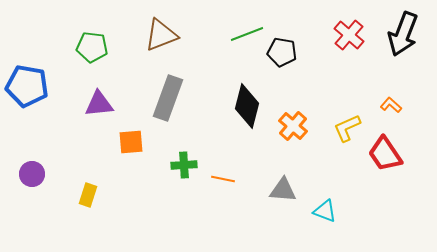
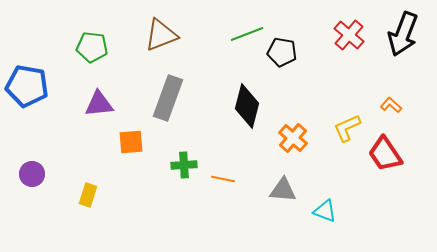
orange cross: moved 12 px down
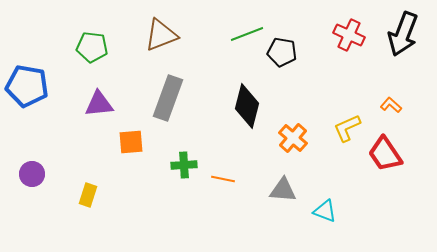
red cross: rotated 16 degrees counterclockwise
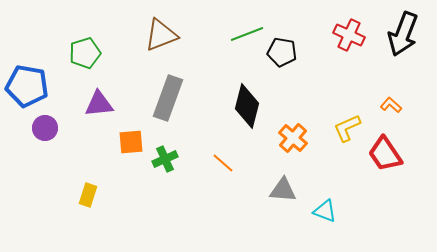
green pentagon: moved 7 px left, 6 px down; rotated 24 degrees counterclockwise
green cross: moved 19 px left, 6 px up; rotated 20 degrees counterclockwise
purple circle: moved 13 px right, 46 px up
orange line: moved 16 px up; rotated 30 degrees clockwise
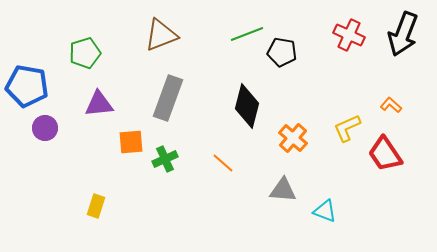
yellow rectangle: moved 8 px right, 11 px down
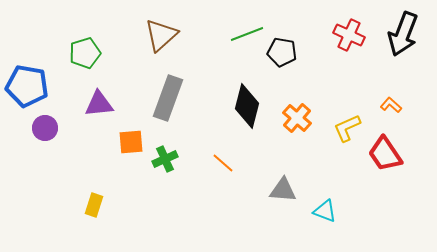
brown triangle: rotated 21 degrees counterclockwise
orange cross: moved 4 px right, 20 px up
yellow rectangle: moved 2 px left, 1 px up
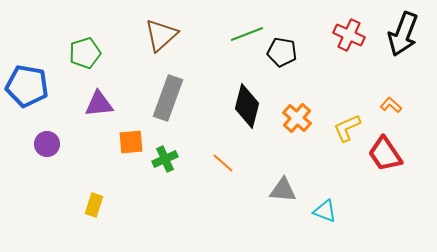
purple circle: moved 2 px right, 16 px down
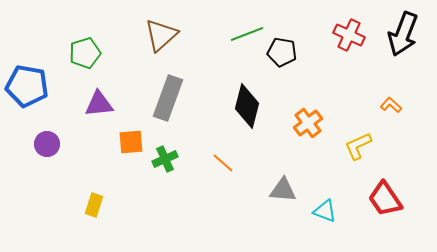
orange cross: moved 11 px right, 5 px down; rotated 12 degrees clockwise
yellow L-shape: moved 11 px right, 18 px down
red trapezoid: moved 45 px down
